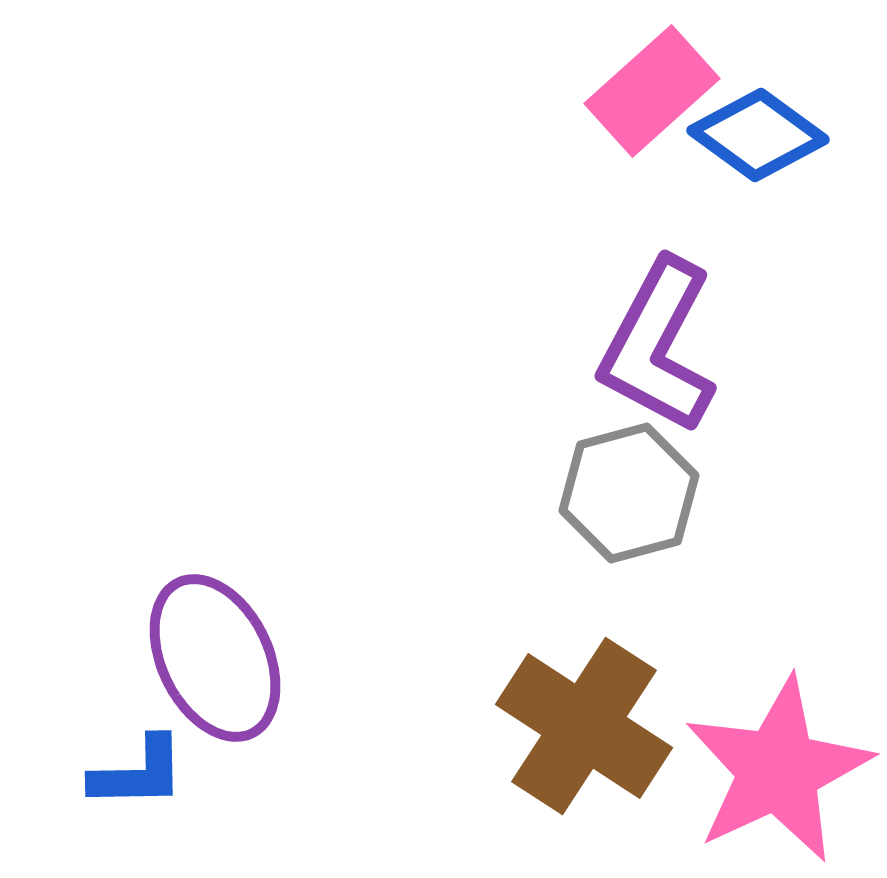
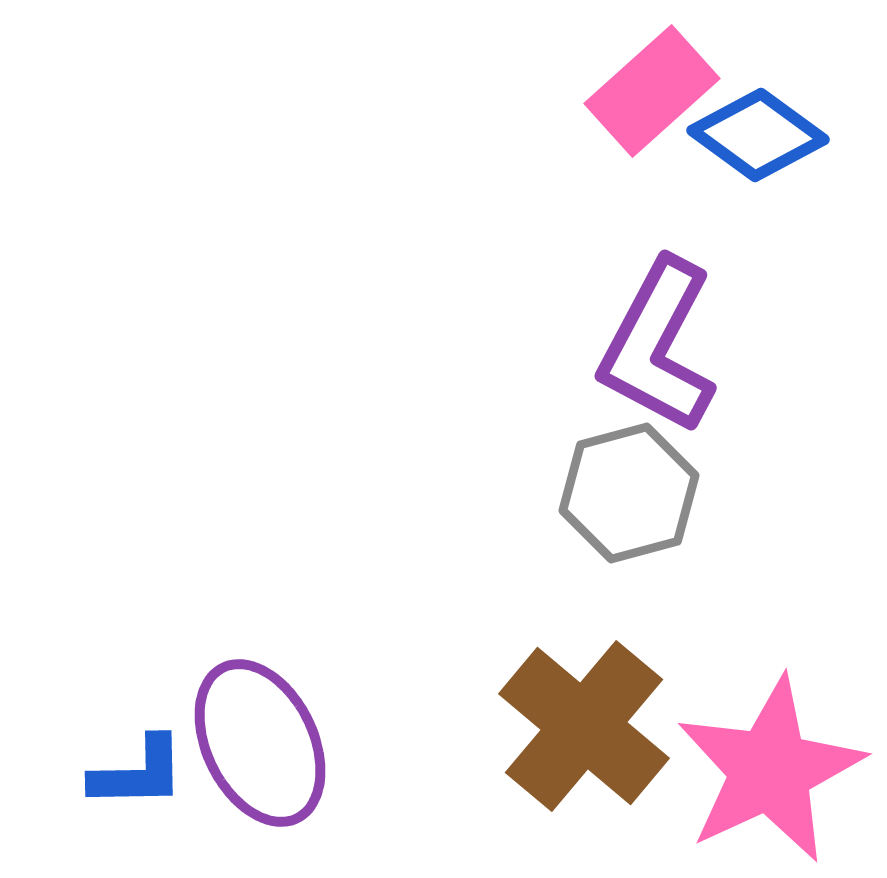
purple ellipse: moved 45 px right, 85 px down
brown cross: rotated 7 degrees clockwise
pink star: moved 8 px left
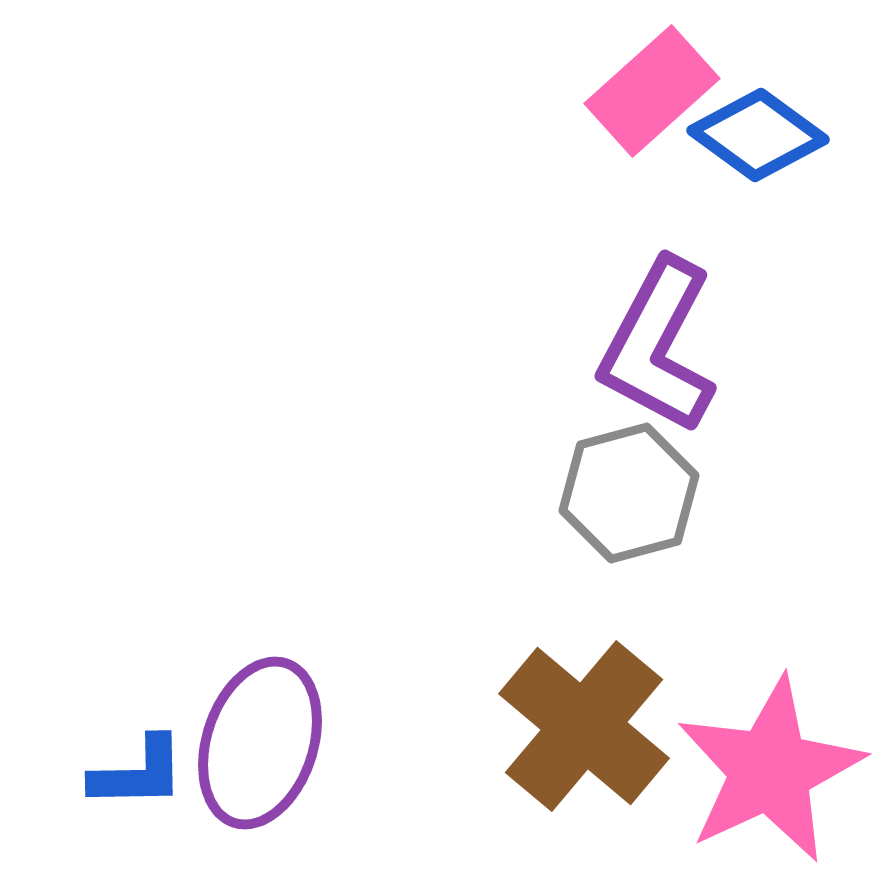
purple ellipse: rotated 44 degrees clockwise
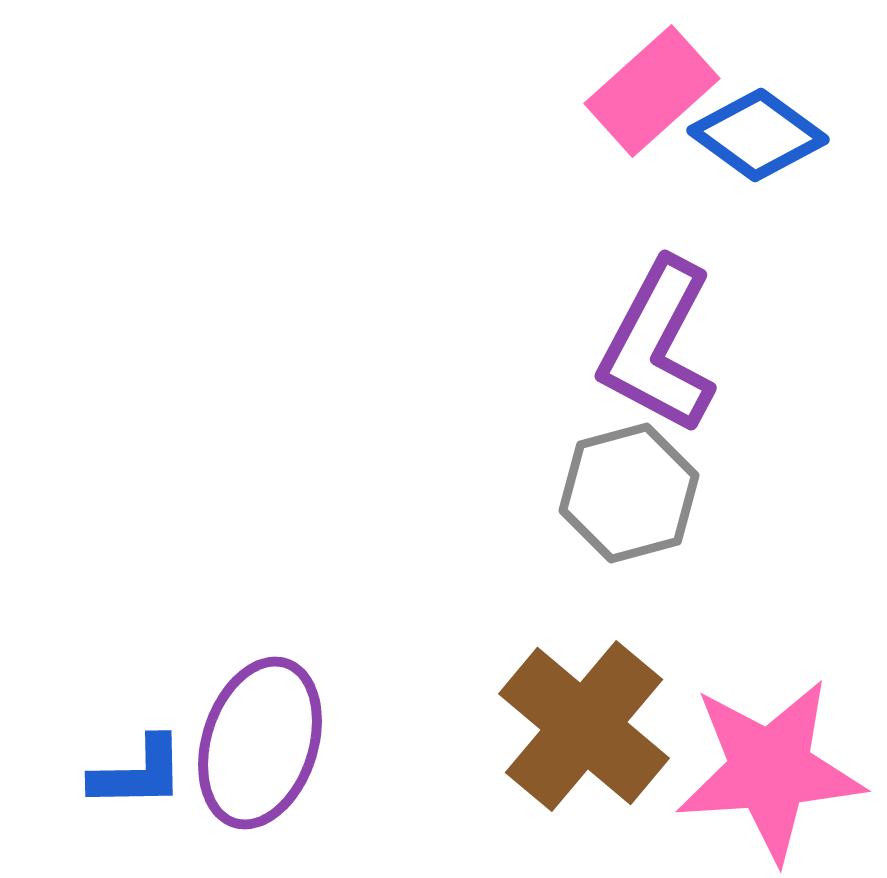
pink star: rotated 21 degrees clockwise
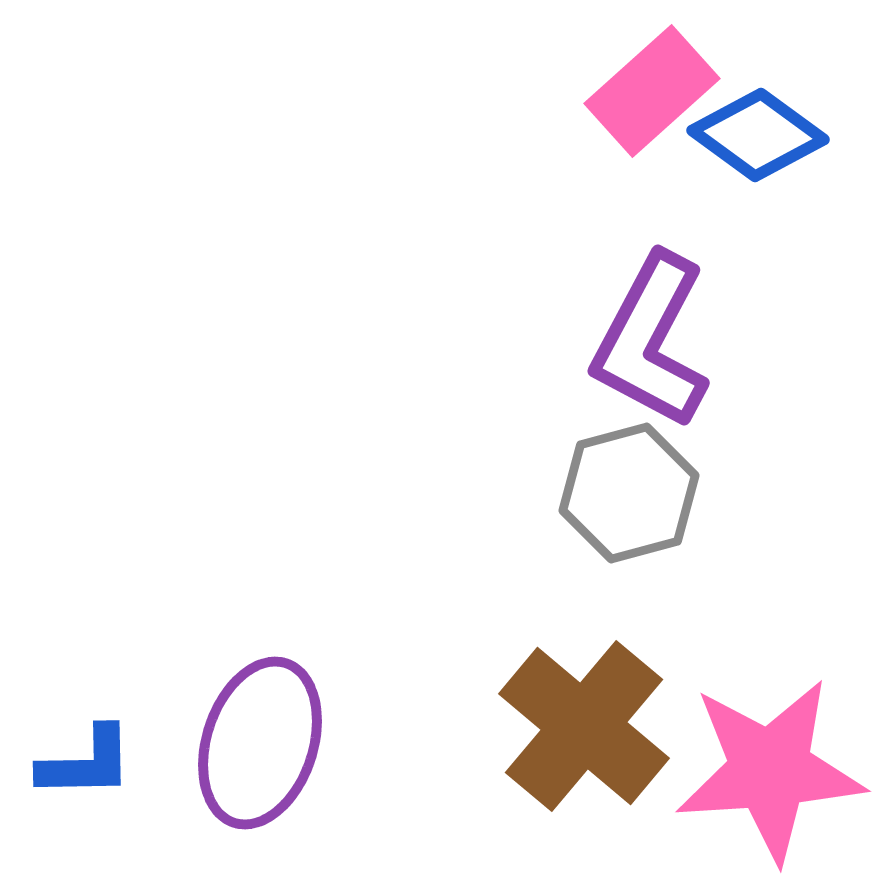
purple L-shape: moved 7 px left, 5 px up
blue L-shape: moved 52 px left, 10 px up
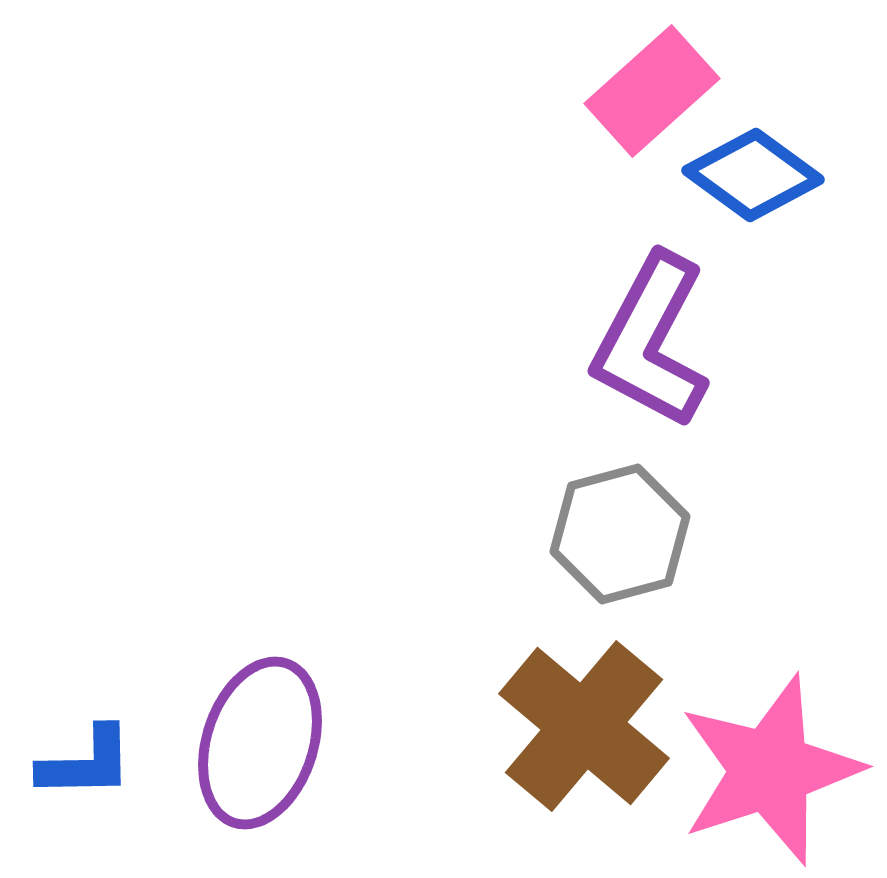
blue diamond: moved 5 px left, 40 px down
gray hexagon: moved 9 px left, 41 px down
pink star: rotated 14 degrees counterclockwise
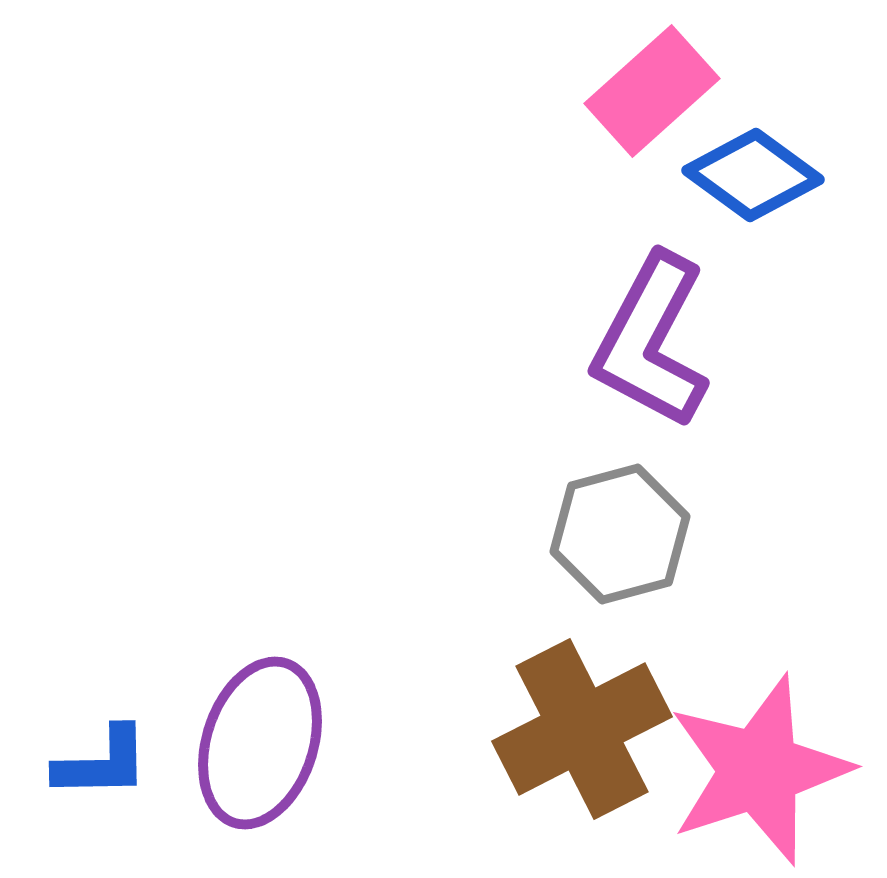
brown cross: moved 2 px left, 3 px down; rotated 23 degrees clockwise
blue L-shape: moved 16 px right
pink star: moved 11 px left
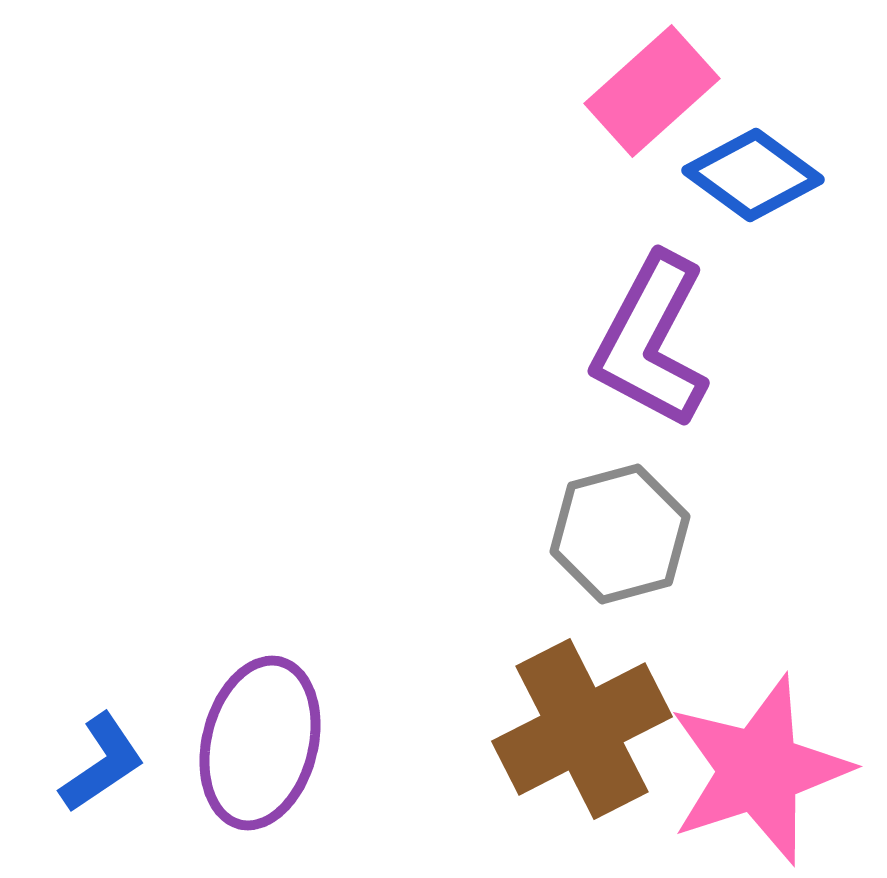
purple ellipse: rotated 4 degrees counterclockwise
blue L-shape: rotated 33 degrees counterclockwise
